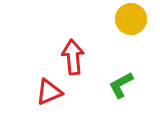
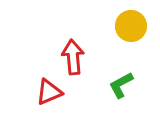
yellow circle: moved 7 px down
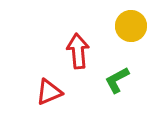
red arrow: moved 5 px right, 6 px up
green L-shape: moved 4 px left, 5 px up
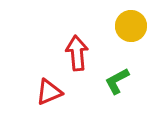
red arrow: moved 1 px left, 2 px down
green L-shape: moved 1 px down
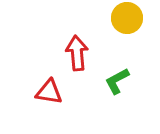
yellow circle: moved 4 px left, 8 px up
red triangle: rotated 32 degrees clockwise
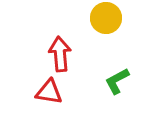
yellow circle: moved 21 px left
red arrow: moved 17 px left, 1 px down
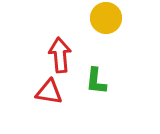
red arrow: moved 1 px down
green L-shape: moved 21 px left; rotated 56 degrees counterclockwise
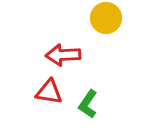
red arrow: moved 3 px right; rotated 88 degrees counterclockwise
green L-shape: moved 8 px left, 23 px down; rotated 28 degrees clockwise
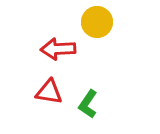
yellow circle: moved 9 px left, 4 px down
red arrow: moved 5 px left, 6 px up
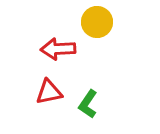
red triangle: rotated 20 degrees counterclockwise
